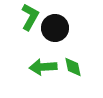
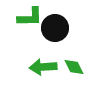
green L-shape: rotated 60 degrees clockwise
green diamond: moved 1 px right; rotated 15 degrees counterclockwise
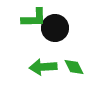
green L-shape: moved 4 px right, 1 px down
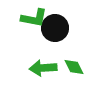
green L-shape: rotated 12 degrees clockwise
green arrow: moved 1 px down
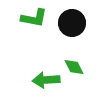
black circle: moved 17 px right, 5 px up
green arrow: moved 3 px right, 12 px down
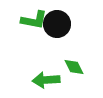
green L-shape: moved 2 px down
black circle: moved 15 px left, 1 px down
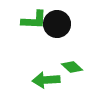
green L-shape: rotated 8 degrees counterclockwise
green diamond: moved 2 px left; rotated 20 degrees counterclockwise
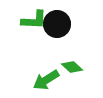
green arrow: rotated 28 degrees counterclockwise
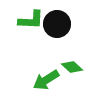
green L-shape: moved 3 px left
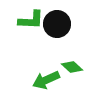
green arrow: rotated 8 degrees clockwise
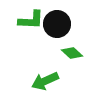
green diamond: moved 14 px up
green arrow: moved 1 px left, 1 px down
